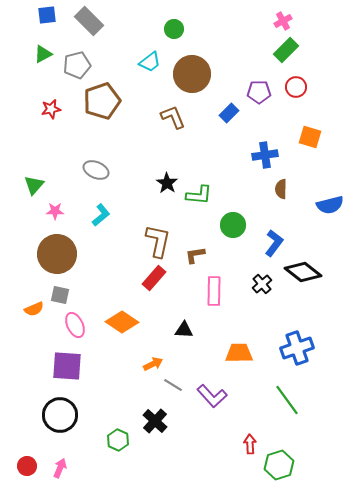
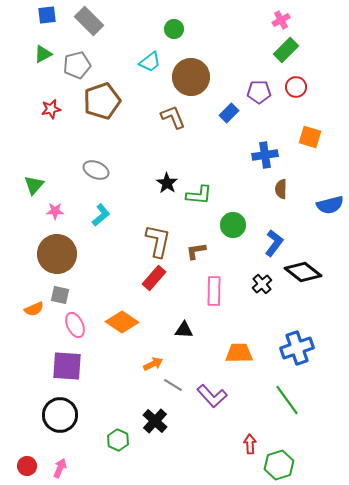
pink cross at (283, 21): moved 2 px left, 1 px up
brown circle at (192, 74): moved 1 px left, 3 px down
brown L-shape at (195, 255): moved 1 px right, 4 px up
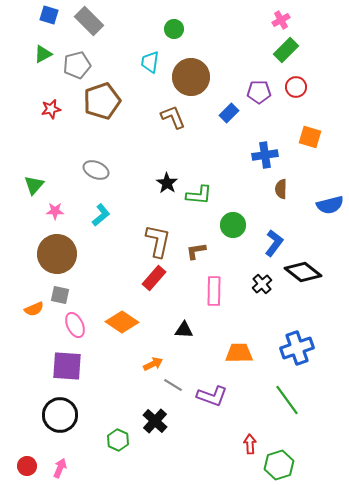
blue square at (47, 15): moved 2 px right; rotated 24 degrees clockwise
cyan trapezoid at (150, 62): rotated 135 degrees clockwise
purple L-shape at (212, 396): rotated 28 degrees counterclockwise
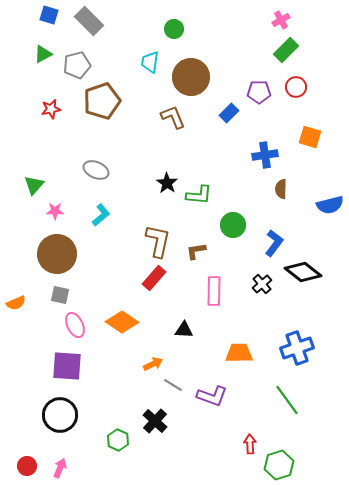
orange semicircle at (34, 309): moved 18 px left, 6 px up
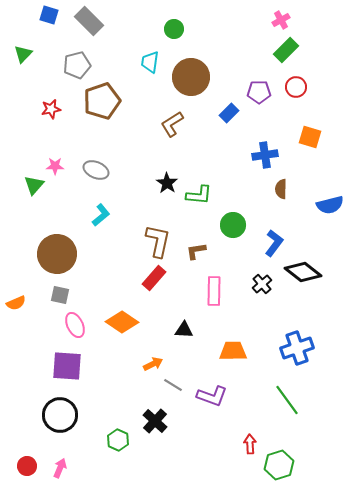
green triangle at (43, 54): moved 20 px left; rotated 18 degrees counterclockwise
brown L-shape at (173, 117): moved 1 px left, 7 px down; rotated 100 degrees counterclockwise
pink star at (55, 211): moved 45 px up
orange trapezoid at (239, 353): moved 6 px left, 2 px up
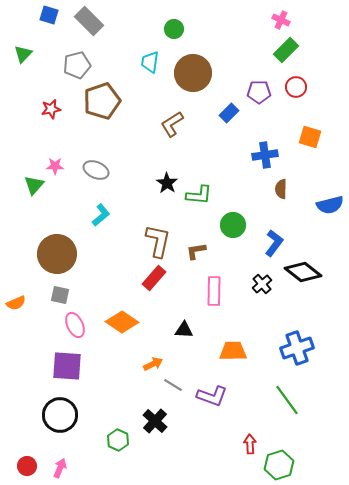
pink cross at (281, 20): rotated 36 degrees counterclockwise
brown circle at (191, 77): moved 2 px right, 4 px up
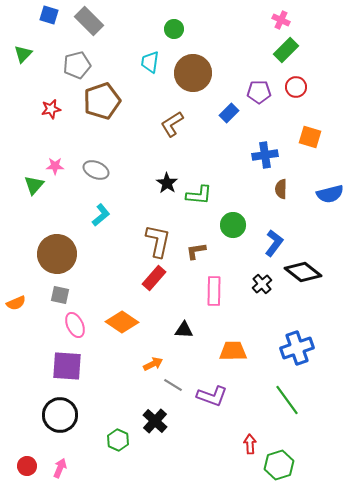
blue semicircle at (330, 205): moved 11 px up
